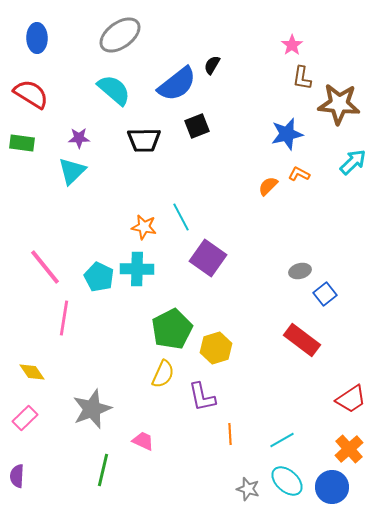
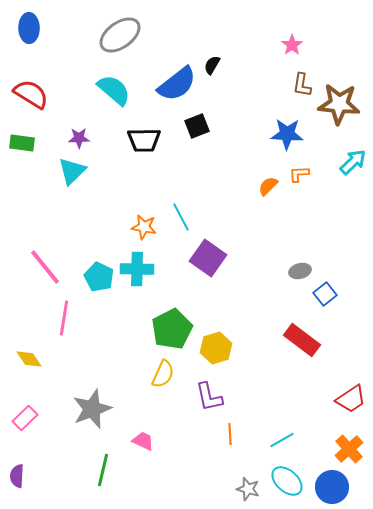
blue ellipse at (37, 38): moved 8 px left, 10 px up
brown L-shape at (302, 78): moved 7 px down
blue star at (287, 134): rotated 16 degrees clockwise
orange L-shape at (299, 174): rotated 30 degrees counterclockwise
yellow diamond at (32, 372): moved 3 px left, 13 px up
purple L-shape at (202, 397): moved 7 px right
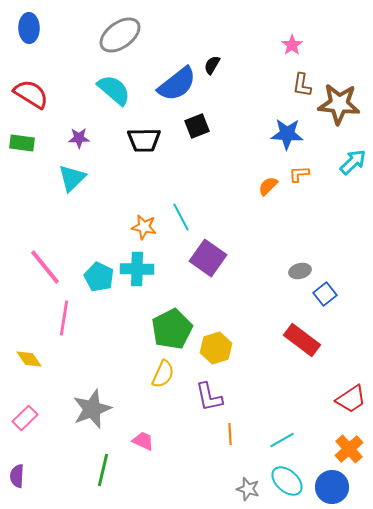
cyan triangle at (72, 171): moved 7 px down
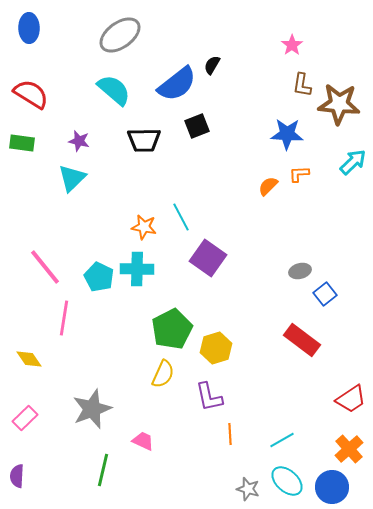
purple star at (79, 138): moved 3 px down; rotated 15 degrees clockwise
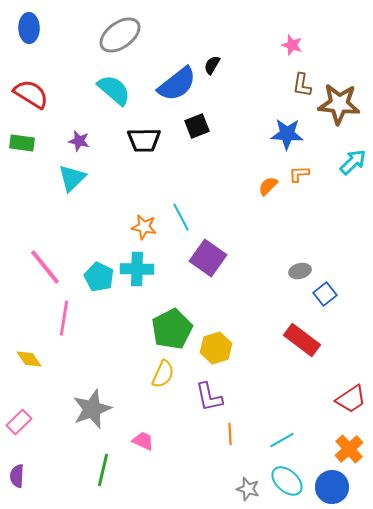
pink star at (292, 45): rotated 20 degrees counterclockwise
pink rectangle at (25, 418): moved 6 px left, 4 px down
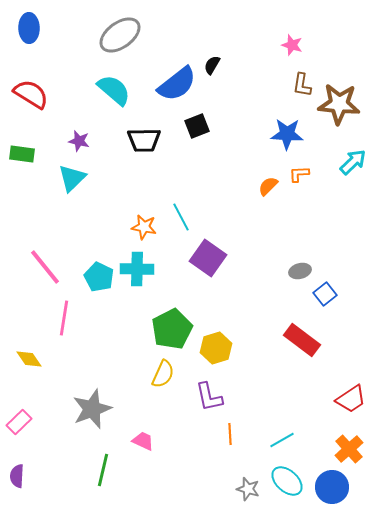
green rectangle at (22, 143): moved 11 px down
